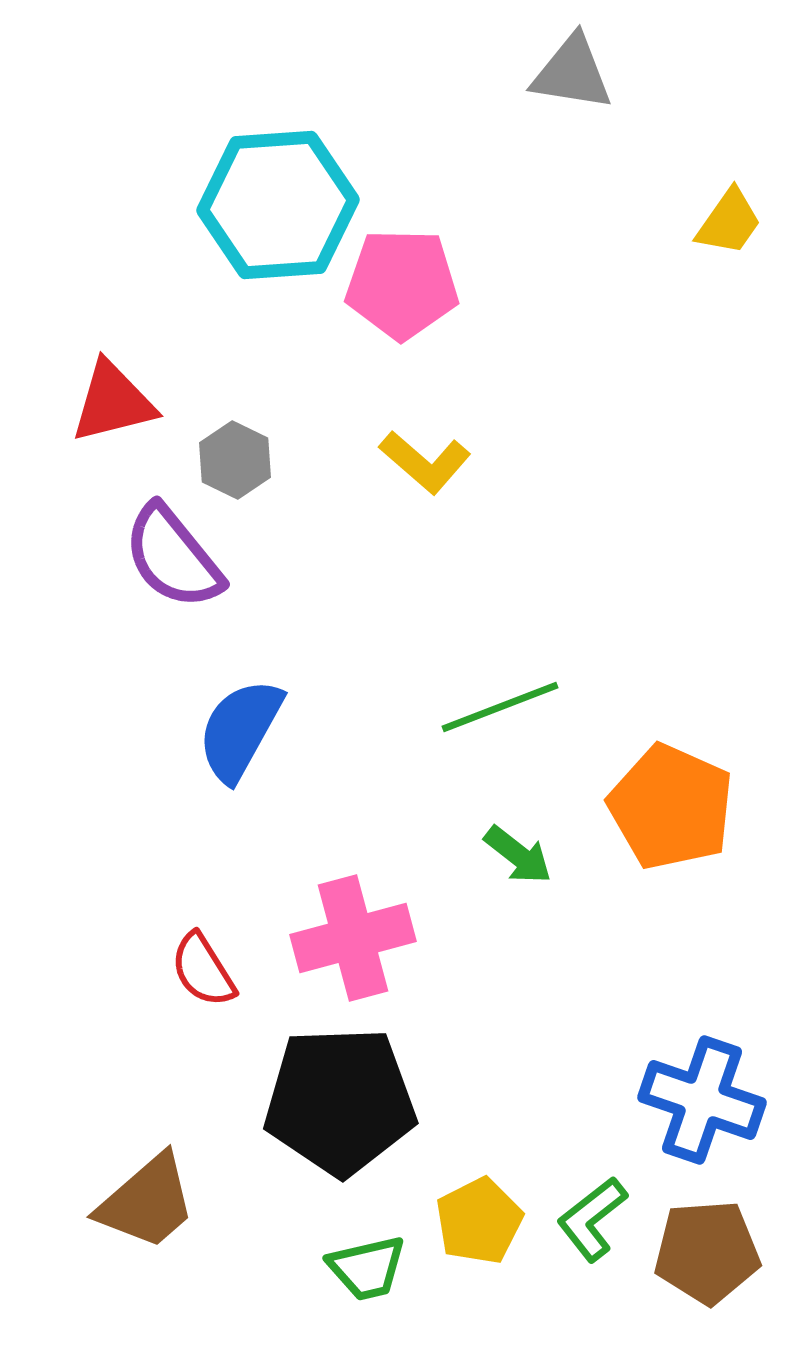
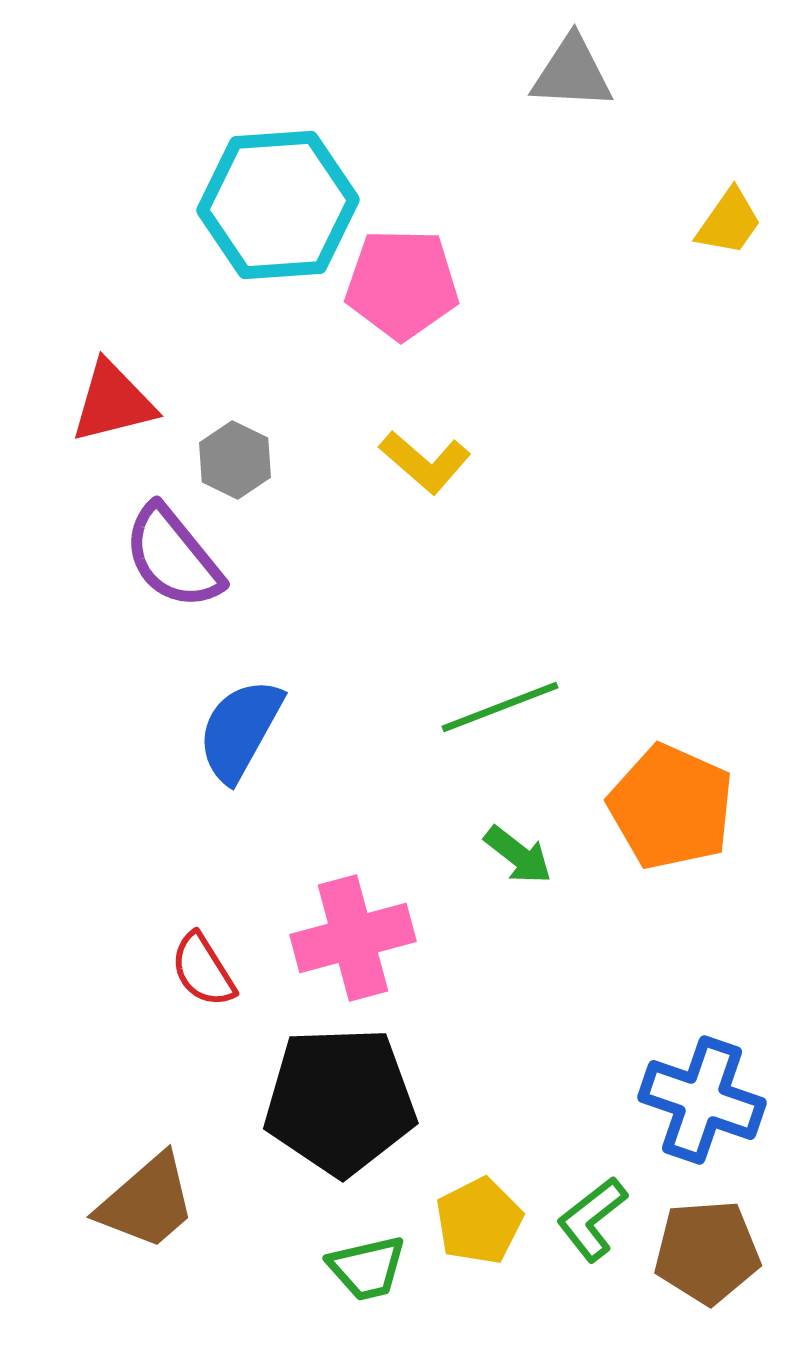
gray triangle: rotated 6 degrees counterclockwise
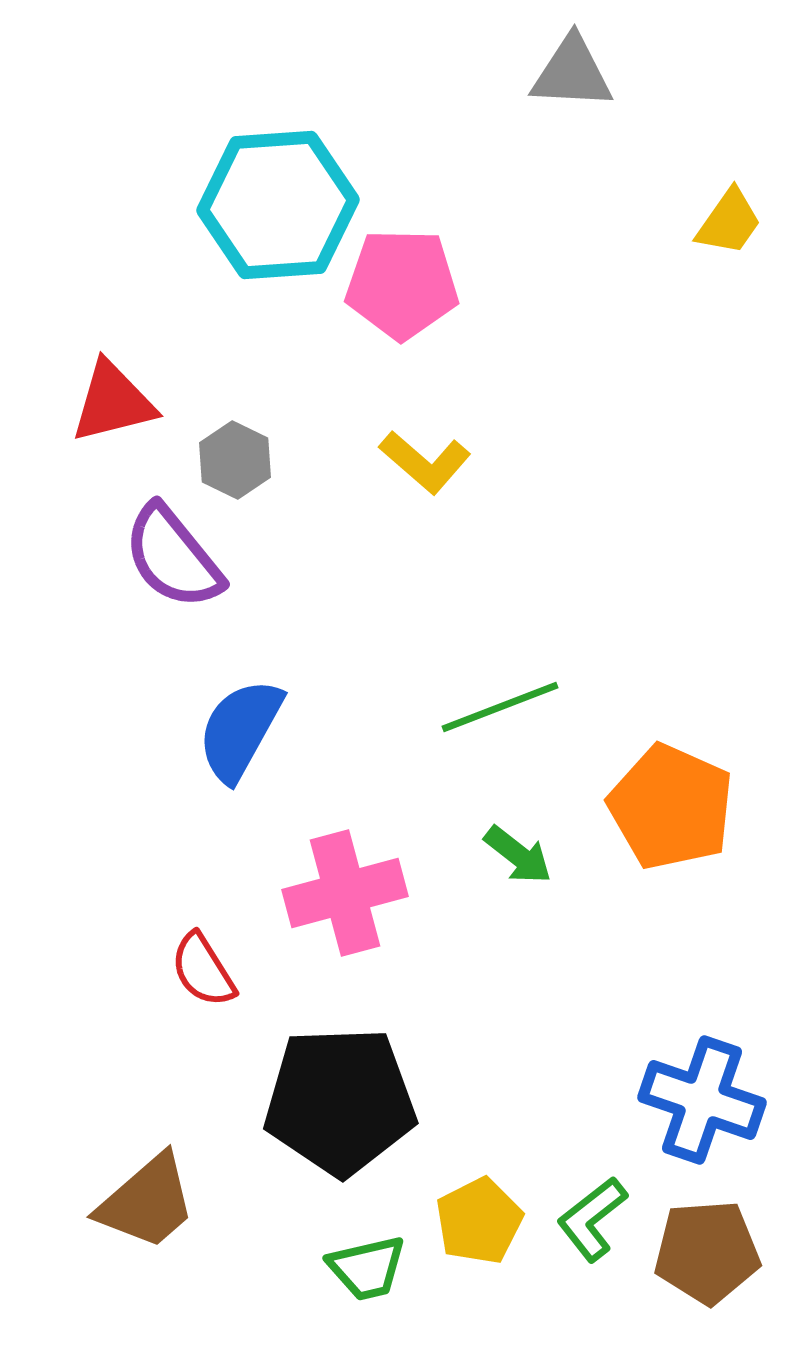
pink cross: moved 8 px left, 45 px up
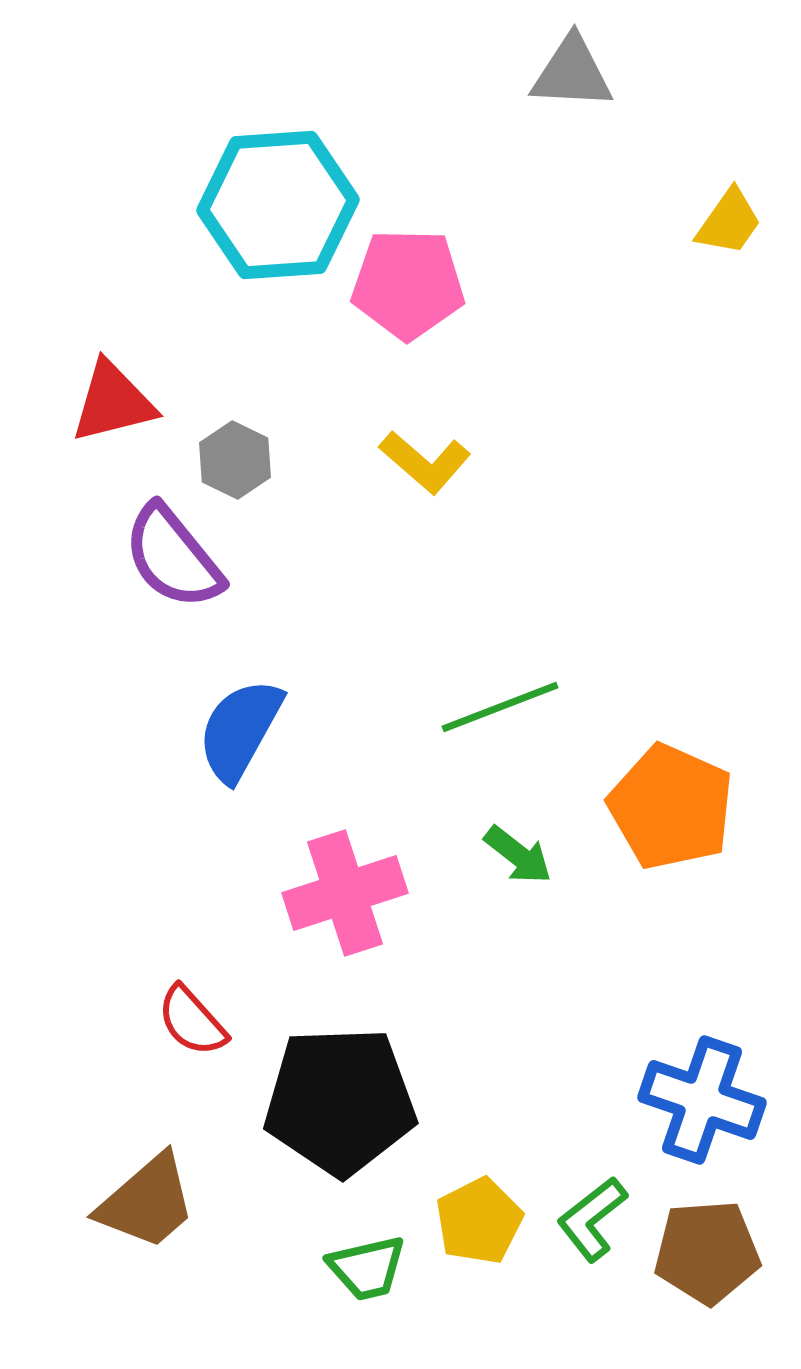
pink pentagon: moved 6 px right
pink cross: rotated 3 degrees counterclockwise
red semicircle: moved 11 px left, 51 px down; rotated 10 degrees counterclockwise
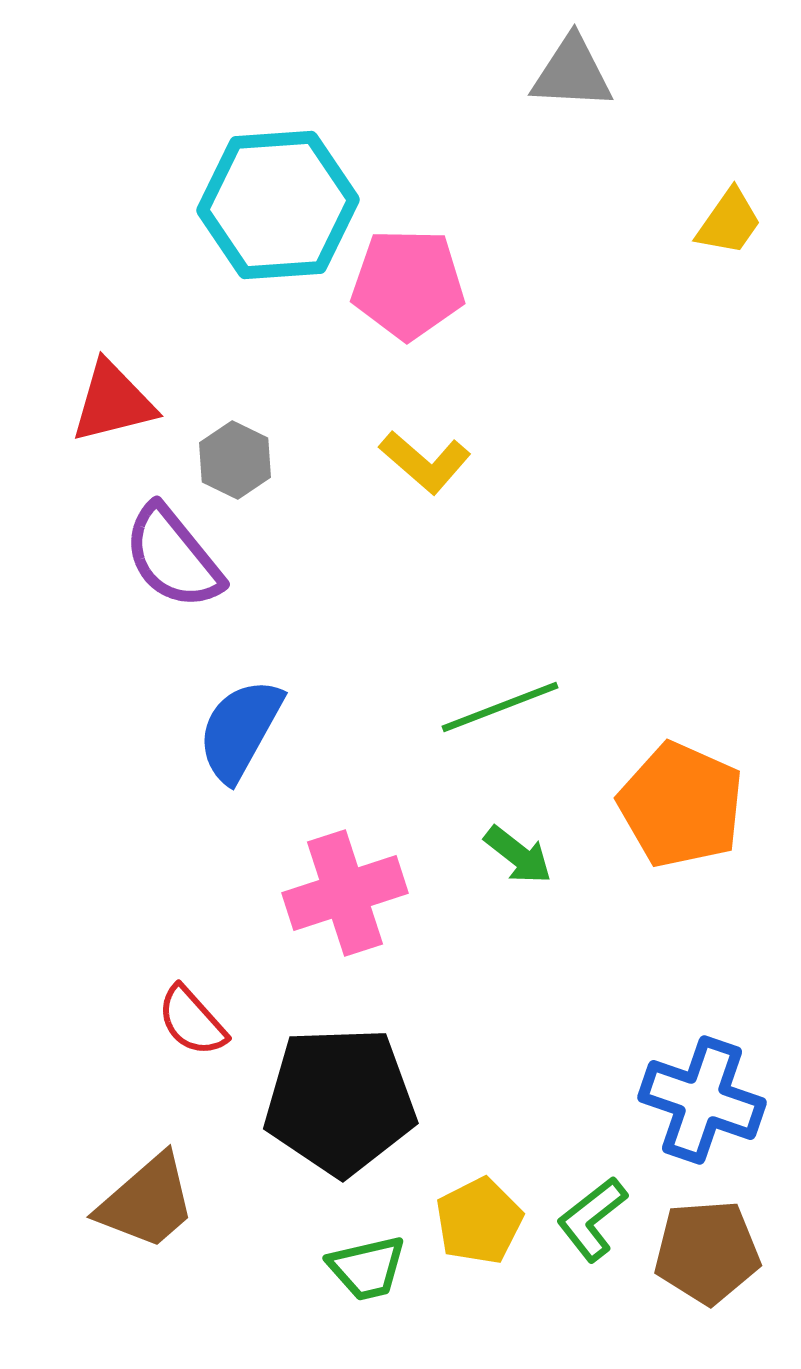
orange pentagon: moved 10 px right, 2 px up
